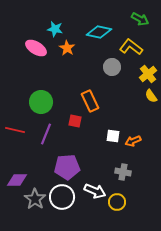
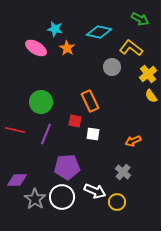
yellow L-shape: moved 1 px down
white square: moved 20 px left, 2 px up
gray cross: rotated 28 degrees clockwise
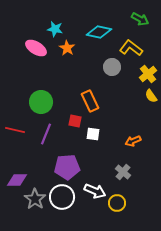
yellow circle: moved 1 px down
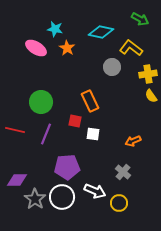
cyan diamond: moved 2 px right
yellow cross: rotated 30 degrees clockwise
yellow circle: moved 2 px right
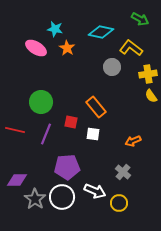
orange rectangle: moved 6 px right, 6 px down; rotated 15 degrees counterclockwise
red square: moved 4 px left, 1 px down
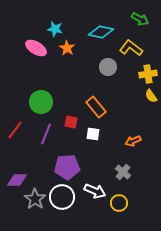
gray circle: moved 4 px left
red line: rotated 66 degrees counterclockwise
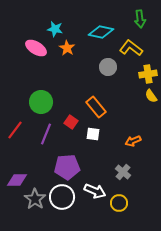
green arrow: rotated 54 degrees clockwise
red square: rotated 24 degrees clockwise
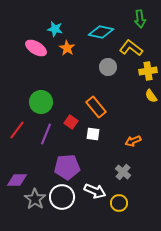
yellow cross: moved 3 px up
red line: moved 2 px right
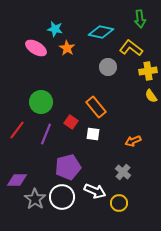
purple pentagon: moved 1 px right; rotated 10 degrees counterclockwise
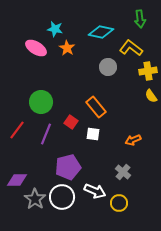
orange arrow: moved 1 px up
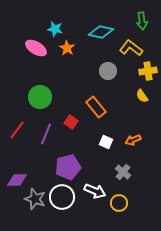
green arrow: moved 2 px right, 2 px down
gray circle: moved 4 px down
yellow semicircle: moved 9 px left
green circle: moved 1 px left, 5 px up
white square: moved 13 px right, 8 px down; rotated 16 degrees clockwise
gray star: rotated 15 degrees counterclockwise
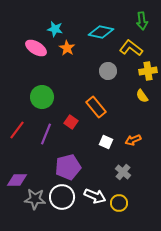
green circle: moved 2 px right
white arrow: moved 5 px down
gray star: rotated 15 degrees counterclockwise
